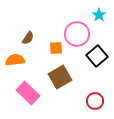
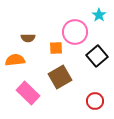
pink circle: moved 2 px left, 2 px up
brown semicircle: rotated 56 degrees clockwise
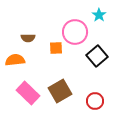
brown square: moved 14 px down
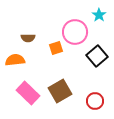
orange square: rotated 16 degrees counterclockwise
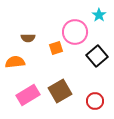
orange semicircle: moved 2 px down
pink rectangle: moved 2 px down; rotated 75 degrees counterclockwise
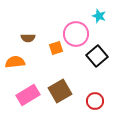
cyan star: moved 1 px down; rotated 16 degrees counterclockwise
pink circle: moved 1 px right, 2 px down
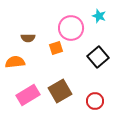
pink circle: moved 5 px left, 6 px up
black square: moved 1 px right, 1 px down
